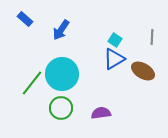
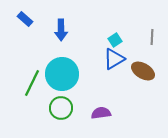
blue arrow: rotated 35 degrees counterclockwise
cyan square: rotated 24 degrees clockwise
green line: rotated 12 degrees counterclockwise
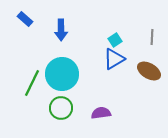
brown ellipse: moved 6 px right
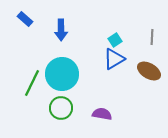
purple semicircle: moved 1 px right, 1 px down; rotated 18 degrees clockwise
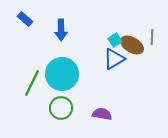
brown ellipse: moved 17 px left, 26 px up
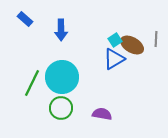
gray line: moved 4 px right, 2 px down
cyan circle: moved 3 px down
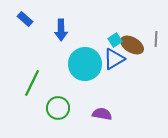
cyan circle: moved 23 px right, 13 px up
green circle: moved 3 px left
